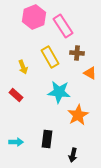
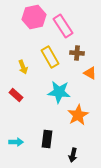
pink hexagon: rotated 10 degrees clockwise
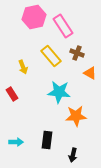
brown cross: rotated 16 degrees clockwise
yellow rectangle: moved 1 px right, 1 px up; rotated 10 degrees counterclockwise
red rectangle: moved 4 px left, 1 px up; rotated 16 degrees clockwise
orange star: moved 2 px left, 1 px down; rotated 25 degrees clockwise
black rectangle: moved 1 px down
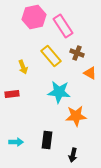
red rectangle: rotated 64 degrees counterclockwise
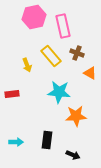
pink rectangle: rotated 20 degrees clockwise
yellow arrow: moved 4 px right, 2 px up
black arrow: rotated 80 degrees counterclockwise
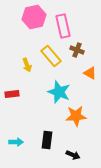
brown cross: moved 3 px up
cyan star: rotated 15 degrees clockwise
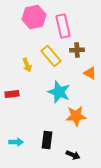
brown cross: rotated 24 degrees counterclockwise
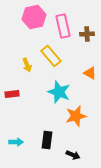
brown cross: moved 10 px right, 16 px up
orange star: rotated 10 degrees counterclockwise
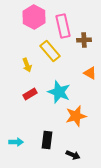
pink hexagon: rotated 20 degrees counterclockwise
brown cross: moved 3 px left, 6 px down
yellow rectangle: moved 1 px left, 5 px up
red rectangle: moved 18 px right; rotated 24 degrees counterclockwise
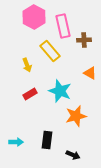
cyan star: moved 1 px right, 1 px up
